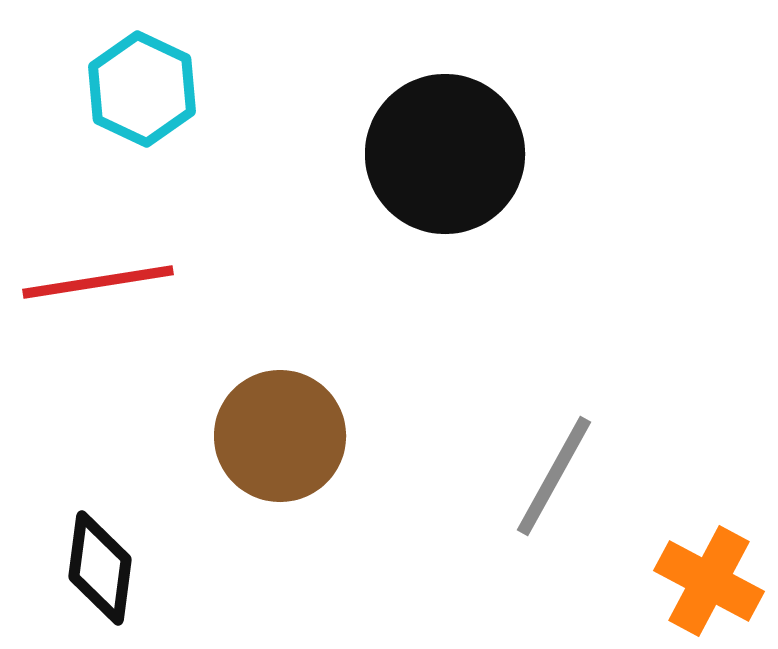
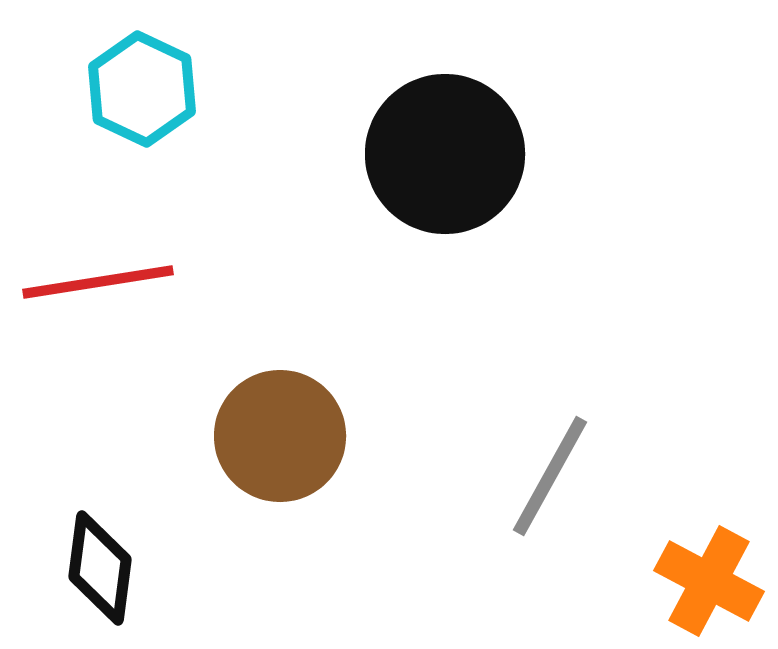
gray line: moved 4 px left
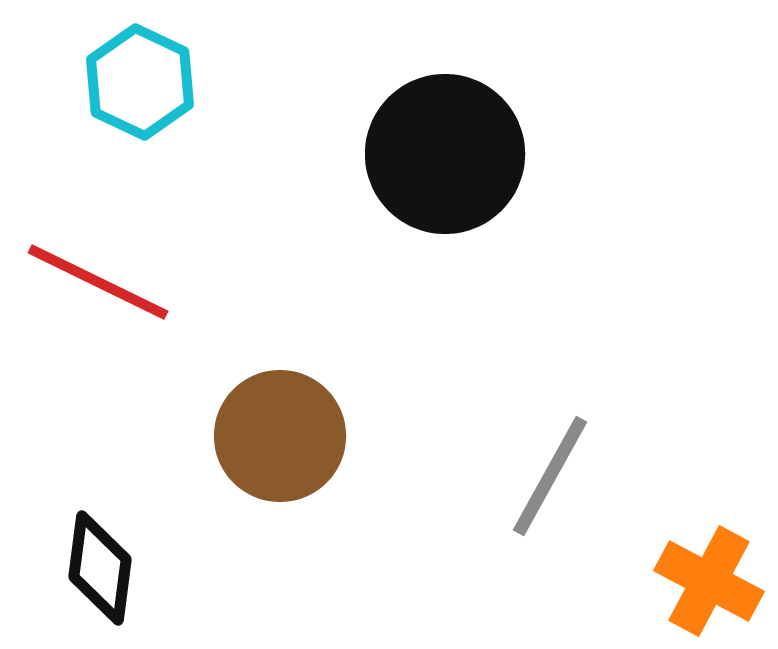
cyan hexagon: moved 2 px left, 7 px up
red line: rotated 35 degrees clockwise
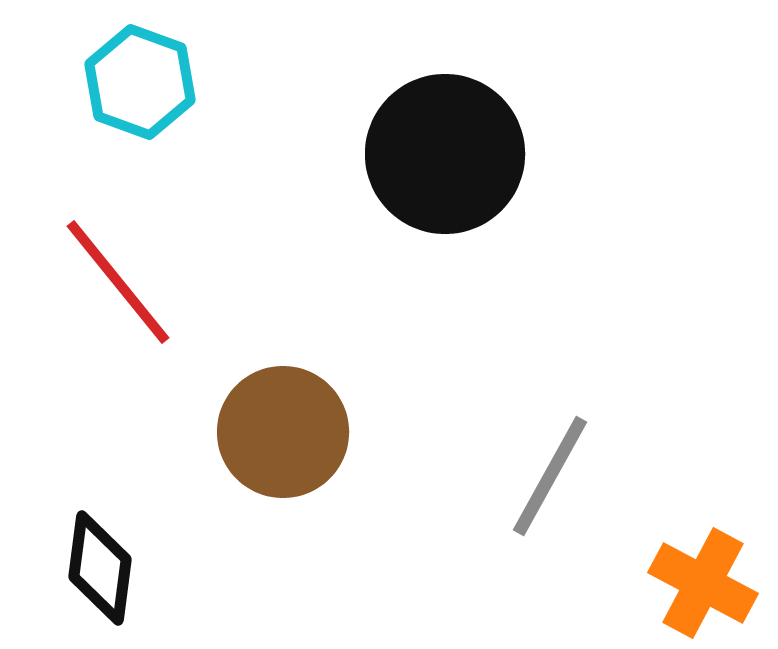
cyan hexagon: rotated 5 degrees counterclockwise
red line: moved 20 px right; rotated 25 degrees clockwise
brown circle: moved 3 px right, 4 px up
orange cross: moved 6 px left, 2 px down
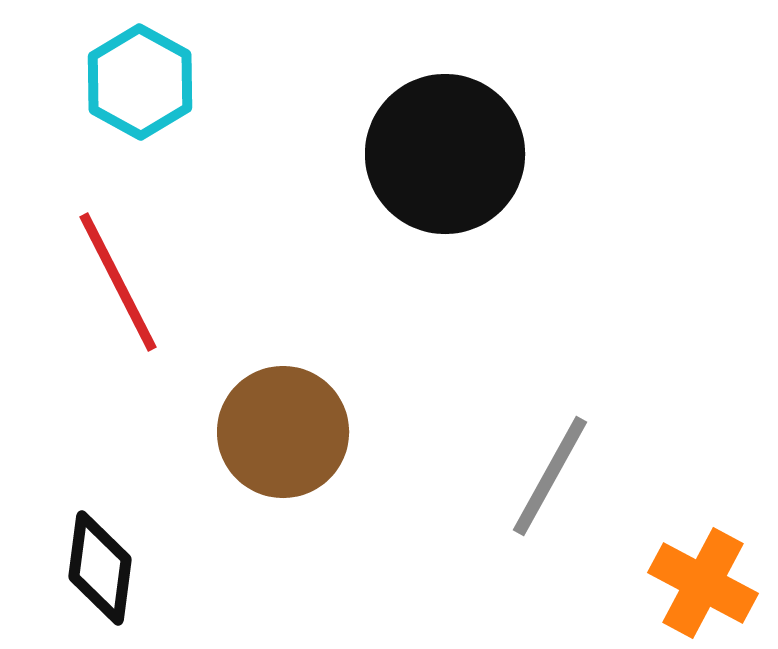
cyan hexagon: rotated 9 degrees clockwise
red line: rotated 12 degrees clockwise
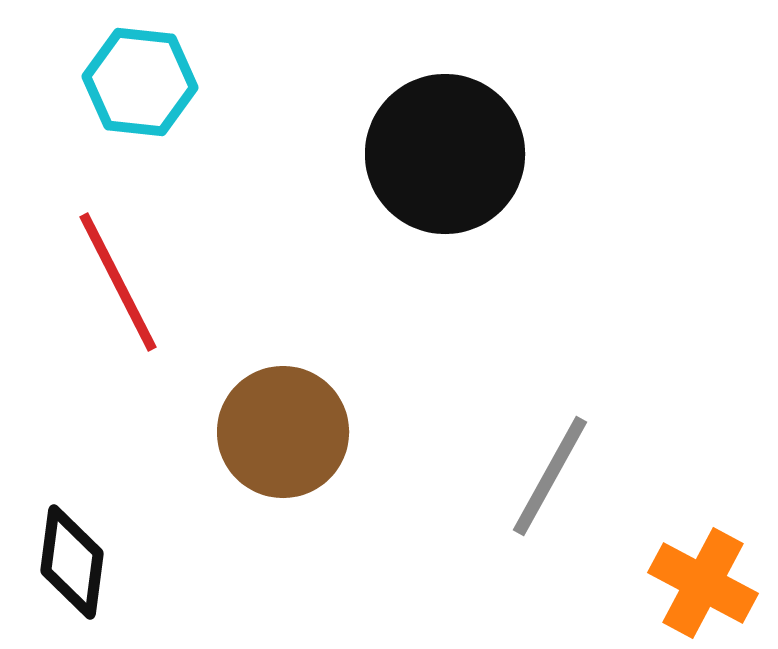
cyan hexagon: rotated 23 degrees counterclockwise
black diamond: moved 28 px left, 6 px up
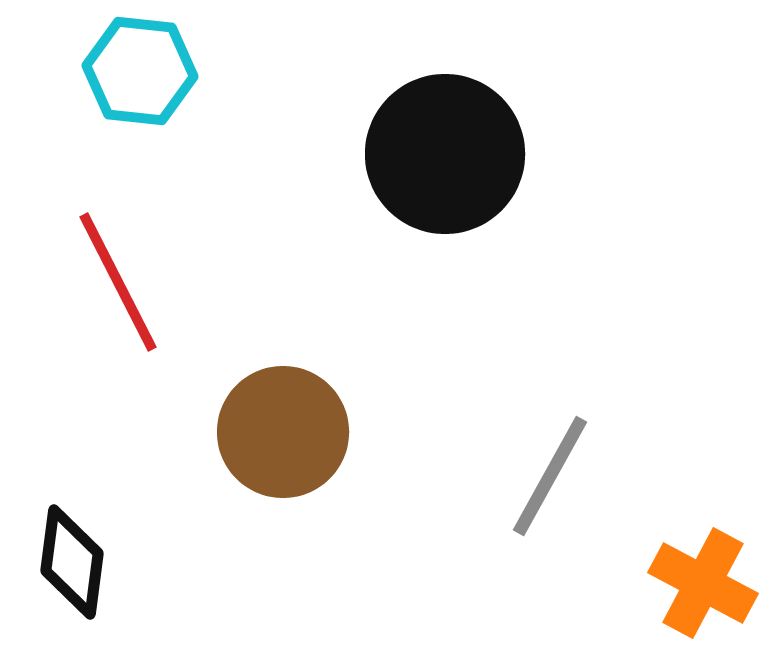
cyan hexagon: moved 11 px up
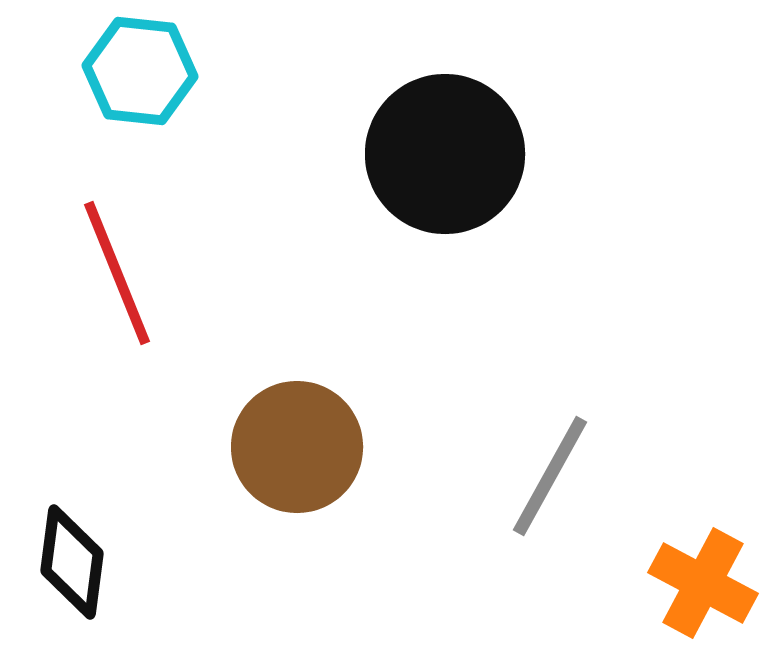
red line: moved 1 px left, 9 px up; rotated 5 degrees clockwise
brown circle: moved 14 px right, 15 px down
